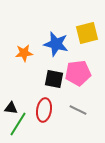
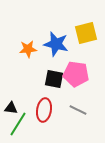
yellow square: moved 1 px left
orange star: moved 4 px right, 4 px up
pink pentagon: moved 2 px left, 1 px down; rotated 15 degrees clockwise
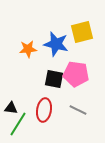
yellow square: moved 4 px left, 1 px up
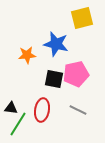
yellow square: moved 14 px up
orange star: moved 1 px left, 6 px down
pink pentagon: rotated 20 degrees counterclockwise
red ellipse: moved 2 px left
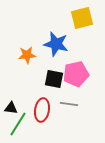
gray line: moved 9 px left, 6 px up; rotated 18 degrees counterclockwise
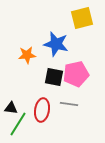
black square: moved 2 px up
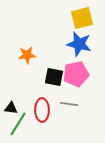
blue star: moved 23 px right
red ellipse: rotated 10 degrees counterclockwise
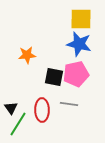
yellow square: moved 1 px left, 1 px down; rotated 15 degrees clockwise
black triangle: rotated 48 degrees clockwise
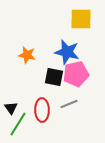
blue star: moved 12 px left, 8 px down
orange star: rotated 18 degrees clockwise
gray line: rotated 30 degrees counterclockwise
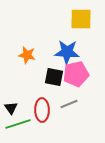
blue star: rotated 10 degrees counterclockwise
green line: rotated 40 degrees clockwise
